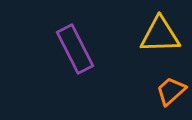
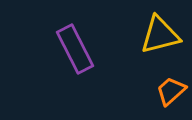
yellow triangle: rotated 12 degrees counterclockwise
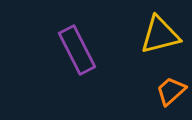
purple rectangle: moved 2 px right, 1 px down
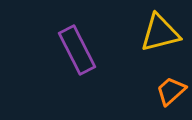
yellow triangle: moved 2 px up
